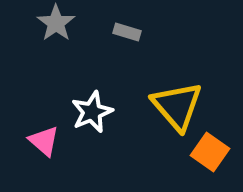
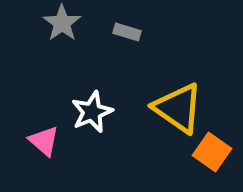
gray star: moved 6 px right
yellow triangle: moved 1 px right, 2 px down; rotated 14 degrees counterclockwise
orange square: moved 2 px right
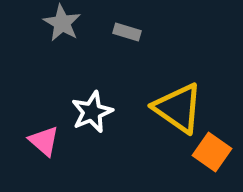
gray star: rotated 6 degrees counterclockwise
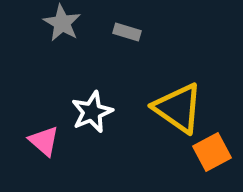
orange square: rotated 27 degrees clockwise
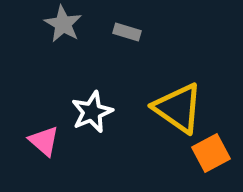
gray star: moved 1 px right, 1 px down
orange square: moved 1 px left, 1 px down
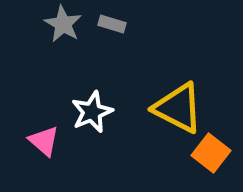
gray rectangle: moved 15 px left, 8 px up
yellow triangle: rotated 8 degrees counterclockwise
orange square: rotated 24 degrees counterclockwise
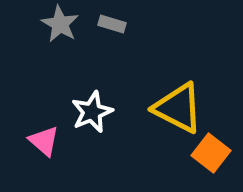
gray star: moved 3 px left
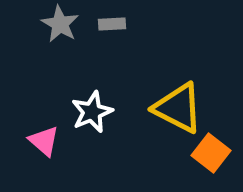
gray rectangle: rotated 20 degrees counterclockwise
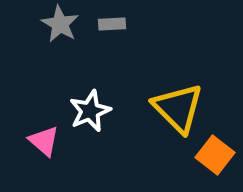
yellow triangle: rotated 18 degrees clockwise
white star: moved 2 px left, 1 px up
orange square: moved 4 px right, 2 px down
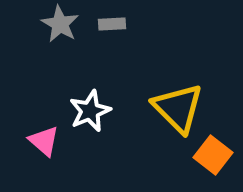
orange square: moved 2 px left
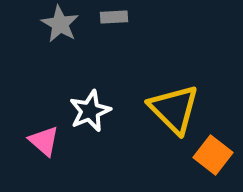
gray rectangle: moved 2 px right, 7 px up
yellow triangle: moved 4 px left, 1 px down
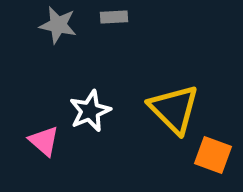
gray star: moved 2 px left, 1 px down; rotated 18 degrees counterclockwise
orange square: rotated 18 degrees counterclockwise
